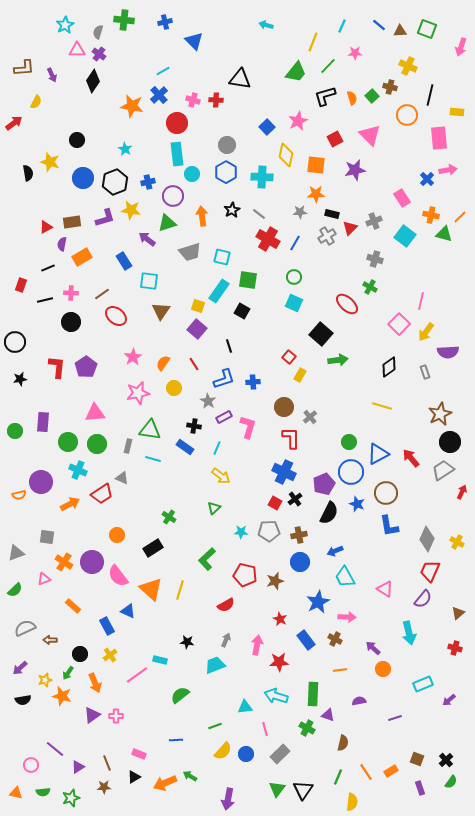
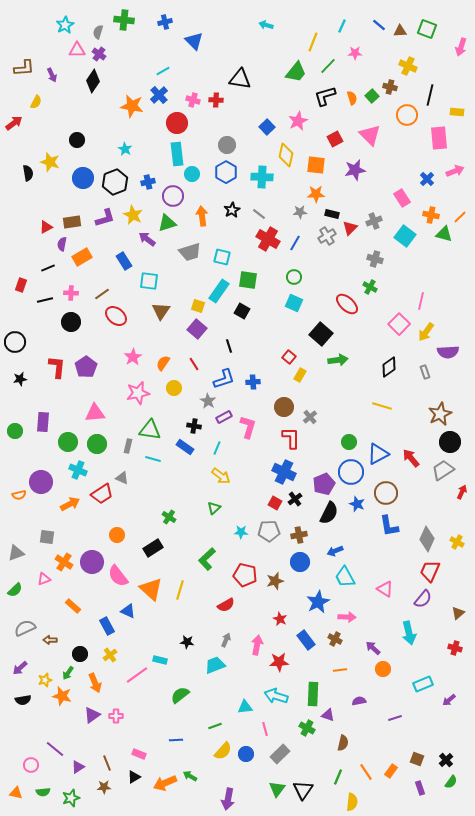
pink arrow at (448, 170): moved 7 px right, 1 px down; rotated 12 degrees counterclockwise
yellow star at (131, 210): moved 2 px right, 5 px down; rotated 18 degrees clockwise
orange rectangle at (391, 771): rotated 24 degrees counterclockwise
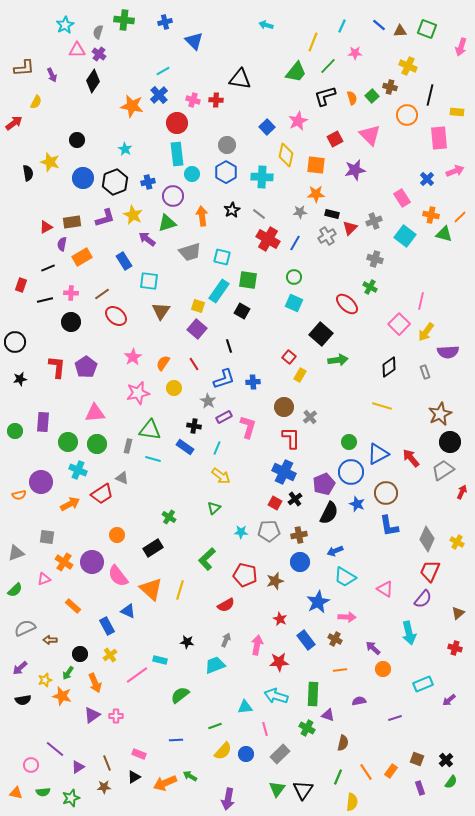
cyan trapezoid at (345, 577): rotated 30 degrees counterclockwise
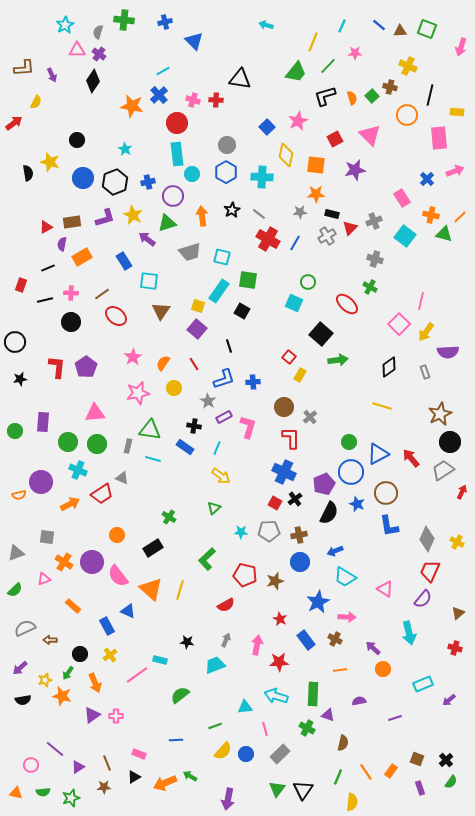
green circle at (294, 277): moved 14 px right, 5 px down
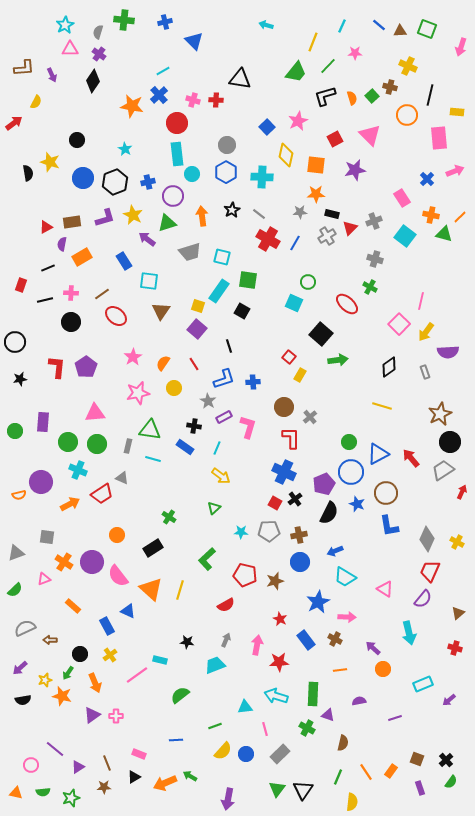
pink triangle at (77, 50): moved 7 px left, 1 px up
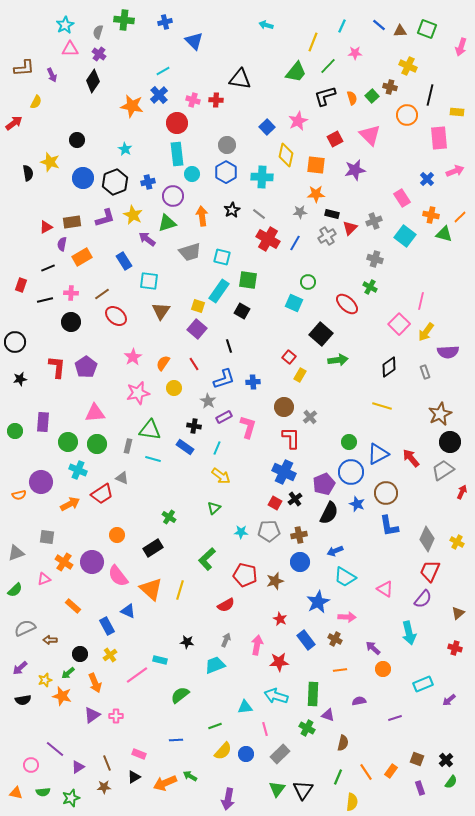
green arrow at (68, 673): rotated 16 degrees clockwise
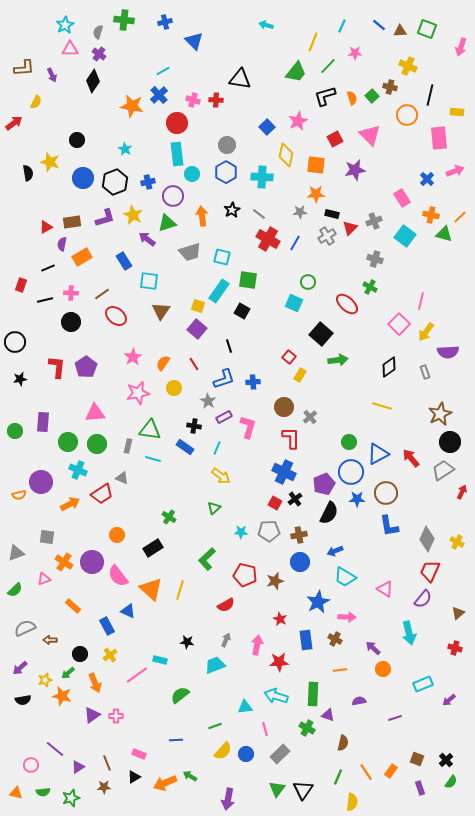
blue star at (357, 504): moved 5 px up; rotated 21 degrees counterclockwise
blue rectangle at (306, 640): rotated 30 degrees clockwise
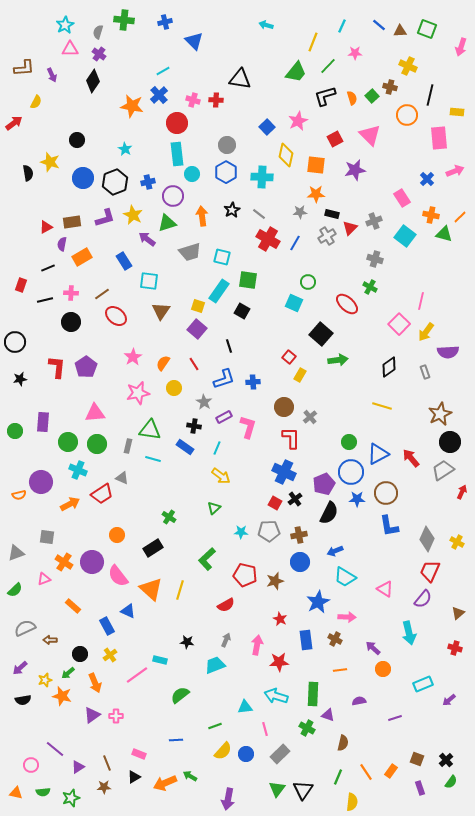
gray star at (208, 401): moved 4 px left, 1 px down
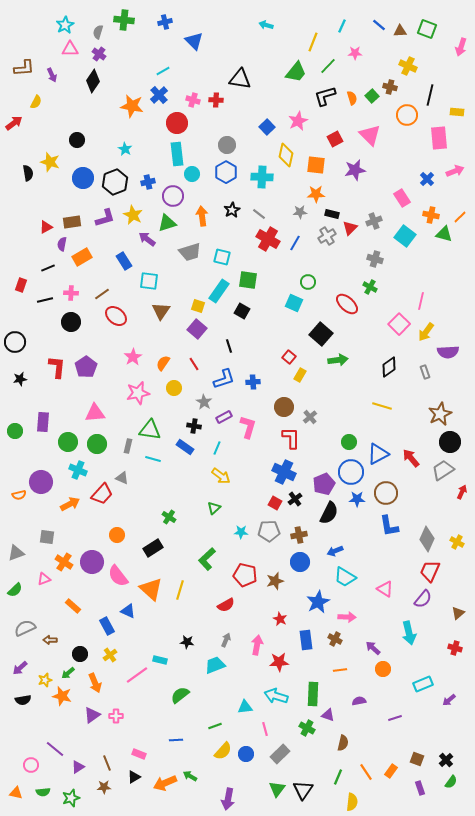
red trapezoid at (102, 494): rotated 15 degrees counterclockwise
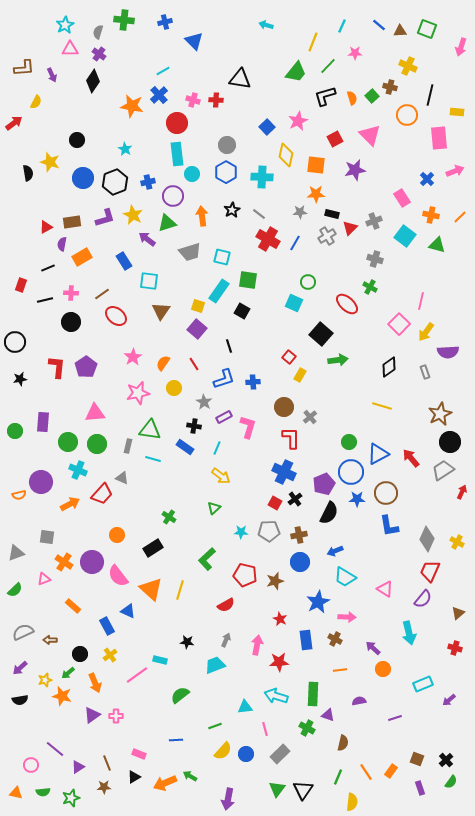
green triangle at (444, 234): moved 7 px left, 11 px down
gray semicircle at (25, 628): moved 2 px left, 4 px down
black semicircle at (23, 700): moved 3 px left
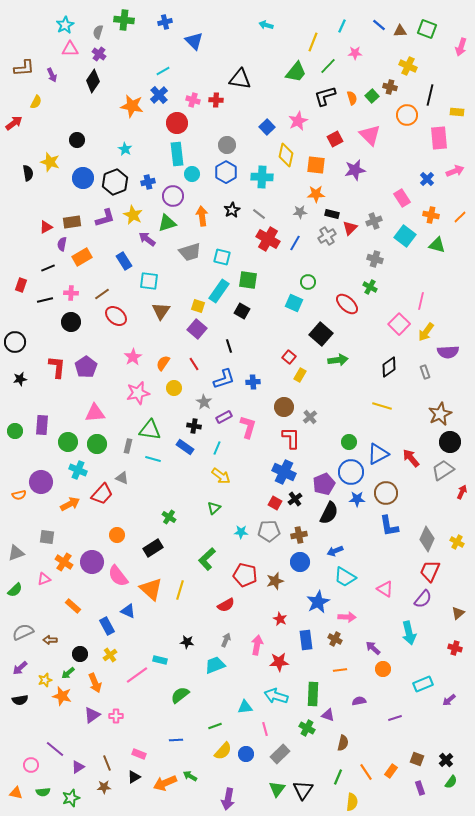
purple rectangle at (43, 422): moved 1 px left, 3 px down
